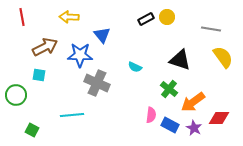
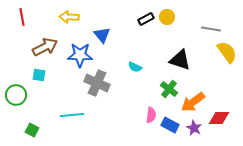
yellow semicircle: moved 4 px right, 5 px up
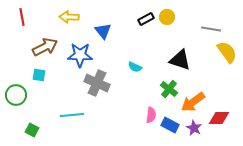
blue triangle: moved 1 px right, 4 px up
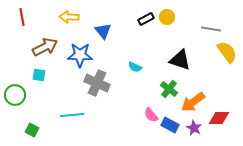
green circle: moved 1 px left
pink semicircle: rotated 133 degrees clockwise
